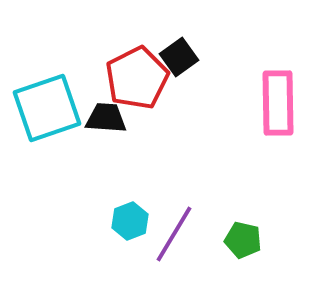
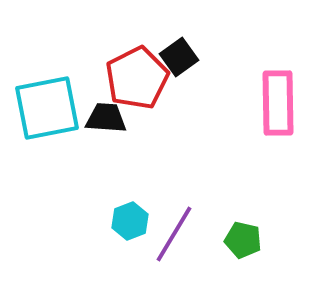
cyan square: rotated 8 degrees clockwise
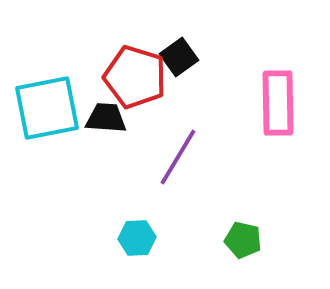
red pentagon: moved 2 px left, 1 px up; rotated 28 degrees counterclockwise
cyan hexagon: moved 7 px right, 17 px down; rotated 18 degrees clockwise
purple line: moved 4 px right, 77 px up
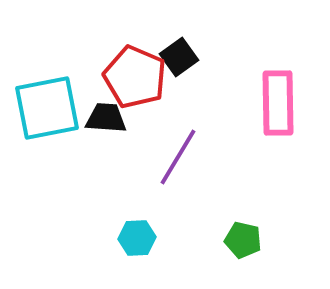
red pentagon: rotated 6 degrees clockwise
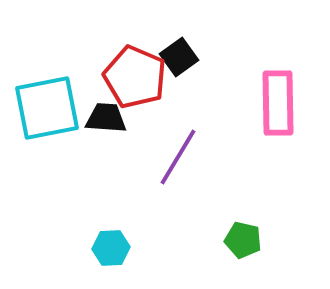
cyan hexagon: moved 26 px left, 10 px down
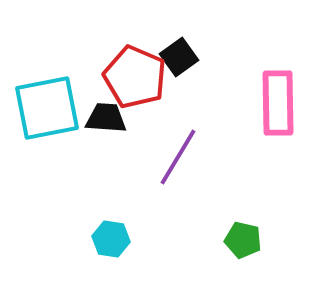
cyan hexagon: moved 9 px up; rotated 12 degrees clockwise
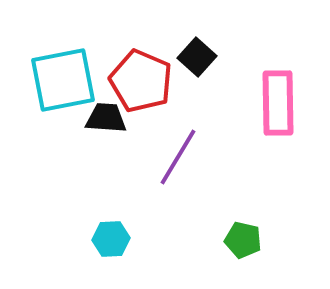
black square: moved 18 px right; rotated 12 degrees counterclockwise
red pentagon: moved 6 px right, 4 px down
cyan square: moved 16 px right, 28 px up
cyan hexagon: rotated 12 degrees counterclockwise
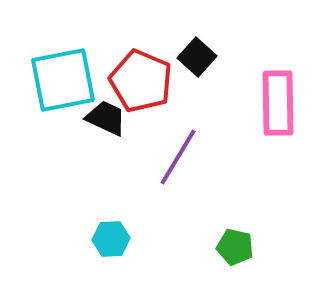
black trapezoid: rotated 21 degrees clockwise
green pentagon: moved 8 px left, 7 px down
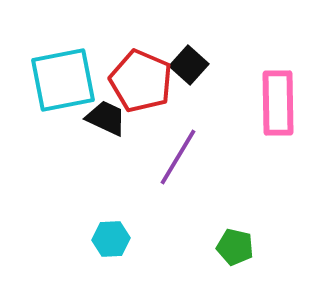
black square: moved 8 px left, 8 px down
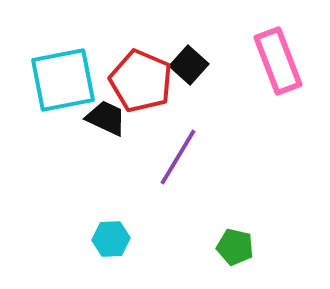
pink rectangle: moved 42 px up; rotated 20 degrees counterclockwise
